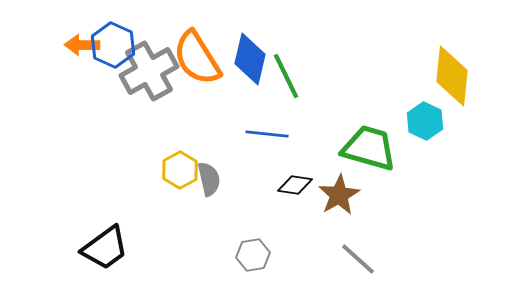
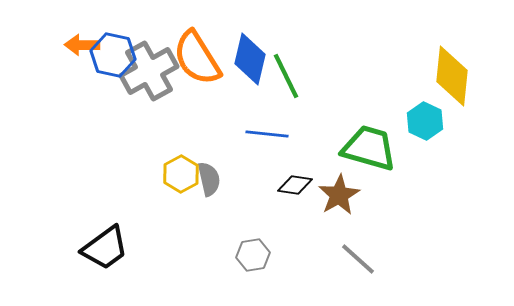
blue hexagon: moved 10 px down; rotated 12 degrees counterclockwise
yellow hexagon: moved 1 px right, 4 px down
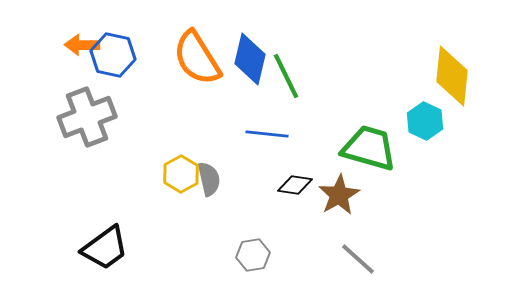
gray cross: moved 62 px left, 46 px down; rotated 8 degrees clockwise
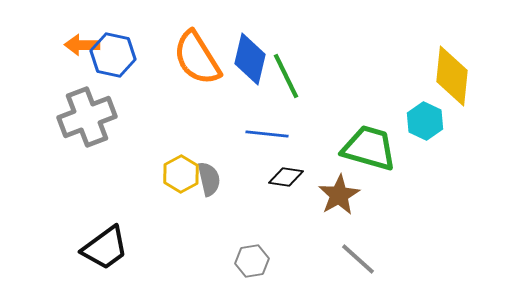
black diamond: moved 9 px left, 8 px up
gray hexagon: moved 1 px left, 6 px down
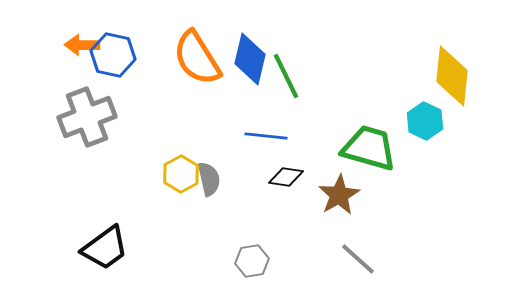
blue line: moved 1 px left, 2 px down
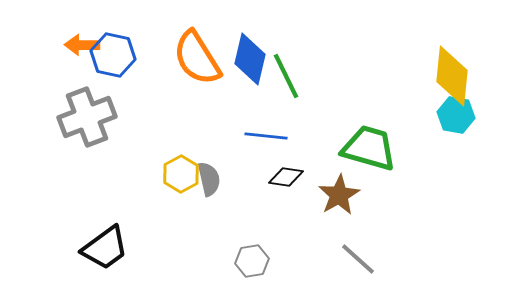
cyan hexagon: moved 31 px right, 6 px up; rotated 15 degrees counterclockwise
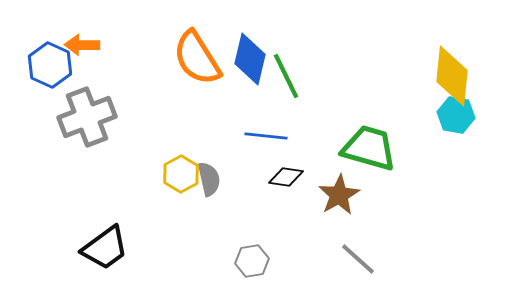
blue hexagon: moved 63 px left, 10 px down; rotated 12 degrees clockwise
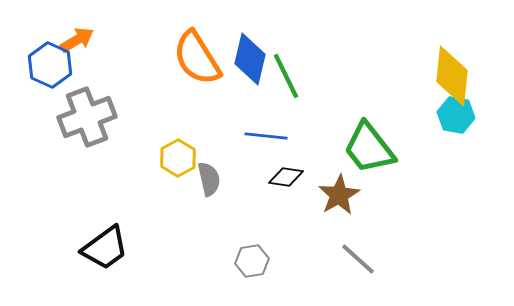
orange arrow: moved 5 px left, 5 px up; rotated 148 degrees clockwise
green trapezoid: rotated 144 degrees counterclockwise
yellow hexagon: moved 3 px left, 16 px up
